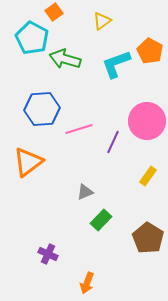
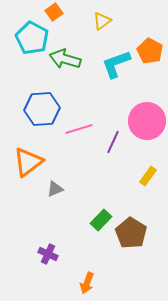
gray triangle: moved 30 px left, 3 px up
brown pentagon: moved 17 px left, 5 px up
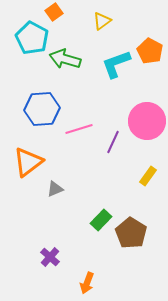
purple cross: moved 2 px right, 3 px down; rotated 18 degrees clockwise
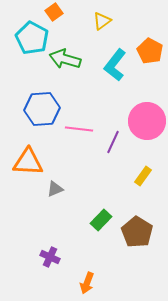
cyan L-shape: moved 1 px left, 1 px down; rotated 32 degrees counterclockwise
pink line: rotated 24 degrees clockwise
orange triangle: rotated 40 degrees clockwise
yellow rectangle: moved 5 px left
brown pentagon: moved 6 px right, 1 px up
purple cross: rotated 18 degrees counterclockwise
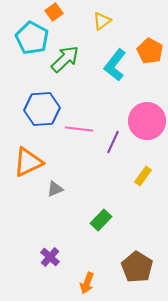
green arrow: rotated 120 degrees clockwise
orange triangle: rotated 28 degrees counterclockwise
brown pentagon: moved 35 px down
purple cross: rotated 18 degrees clockwise
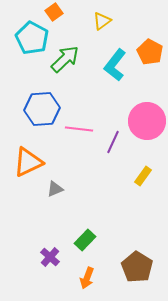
orange pentagon: moved 1 px down
green rectangle: moved 16 px left, 20 px down
orange arrow: moved 5 px up
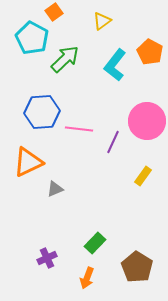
blue hexagon: moved 3 px down
green rectangle: moved 10 px right, 3 px down
purple cross: moved 3 px left, 1 px down; rotated 24 degrees clockwise
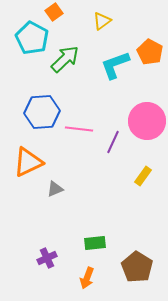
cyan L-shape: rotated 32 degrees clockwise
green rectangle: rotated 40 degrees clockwise
